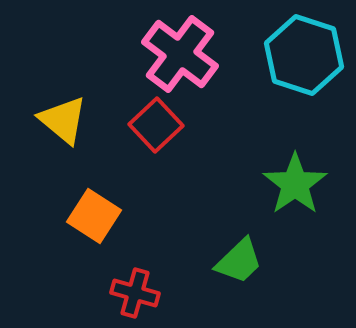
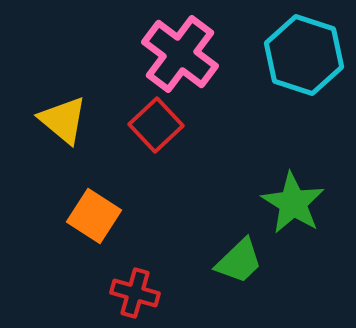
green star: moved 2 px left, 19 px down; rotated 6 degrees counterclockwise
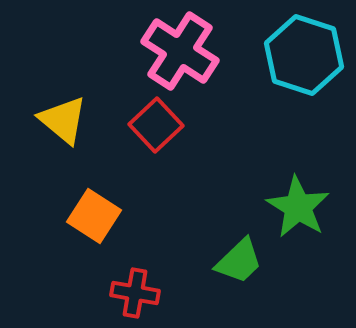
pink cross: moved 3 px up; rotated 4 degrees counterclockwise
green star: moved 5 px right, 4 px down
red cross: rotated 6 degrees counterclockwise
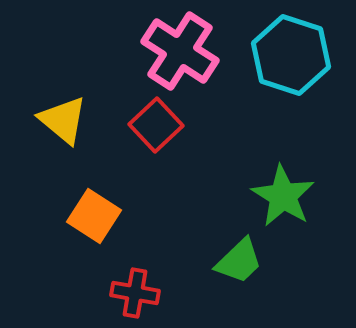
cyan hexagon: moved 13 px left
green star: moved 15 px left, 11 px up
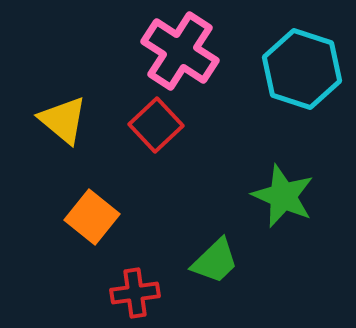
cyan hexagon: moved 11 px right, 14 px down
green star: rotated 8 degrees counterclockwise
orange square: moved 2 px left, 1 px down; rotated 6 degrees clockwise
green trapezoid: moved 24 px left
red cross: rotated 18 degrees counterclockwise
